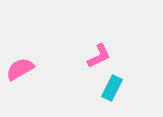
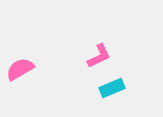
cyan rectangle: rotated 40 degrees clockwise
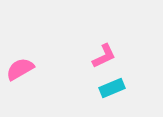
pink L-shape: moved 5 px right
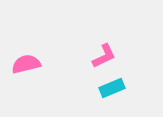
pink semicircle: moved 6 px right, 5 px up; rotated 16 degrees clockwise
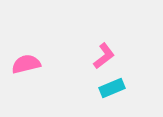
pink L-shape: rotated 12 degrees counterclockwise
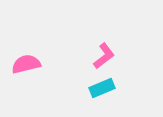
cyan rectangle: moved 10 px left
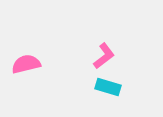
cyan rectangle: moved 6 px right, 1 px up; rotated 40 degrees clockwise
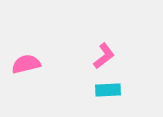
cyan rectangle: moved 3 px down; rotated 20 degrees counterclockwise
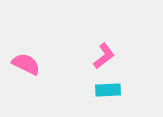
pink semicircle: rotated 40 degrees clockwise
